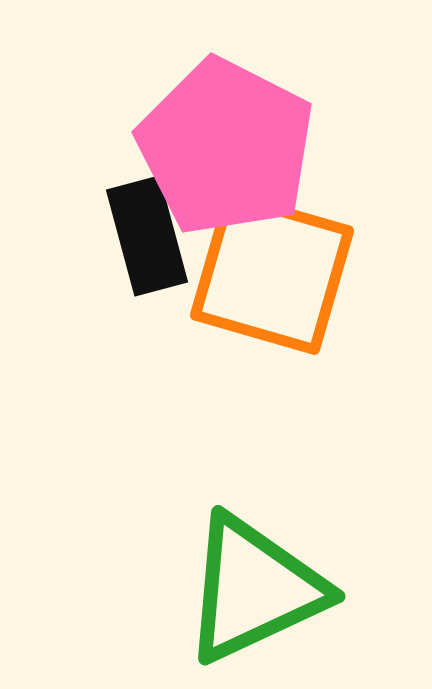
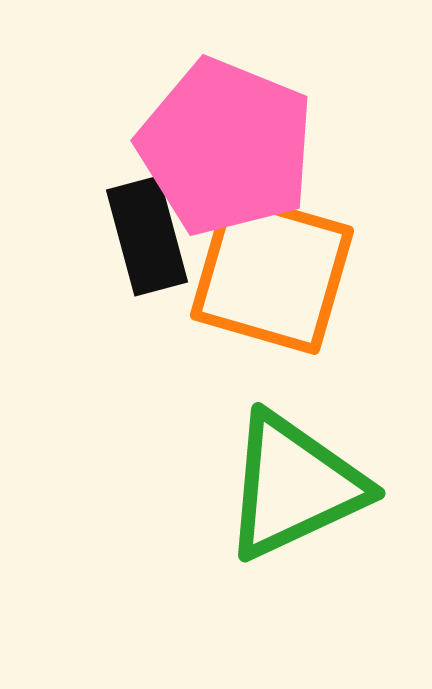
pink pentagon: rotated 5 degrees counterclockwise
green triangle: moved 40 px right, 103 px up
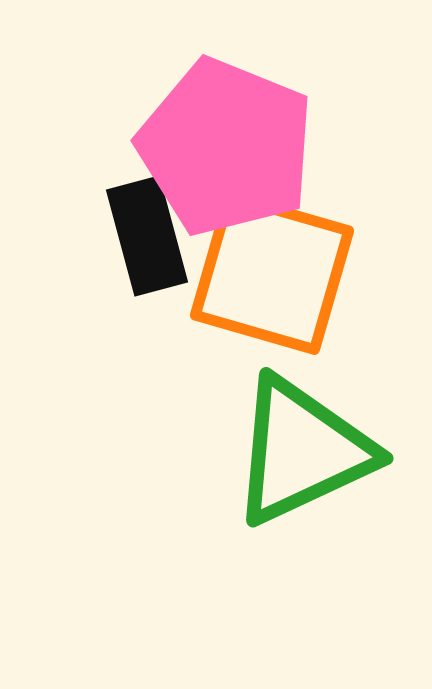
green triangle: moved 8 px right, 35 px up
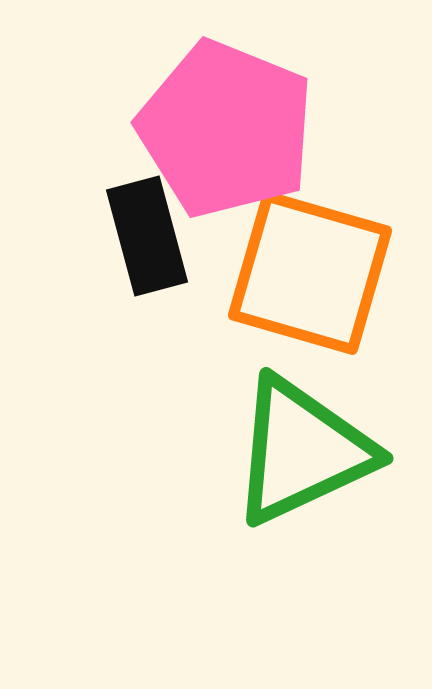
pink pentagon: moved 18 px up
orange square: moved 38 px right
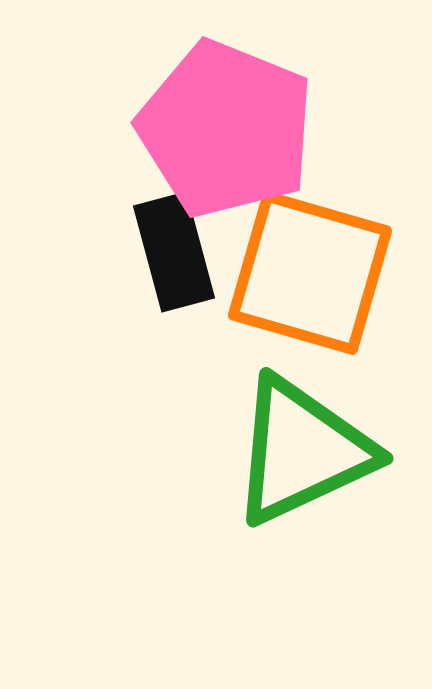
black rectangle: moved 27 px right, 16 px down
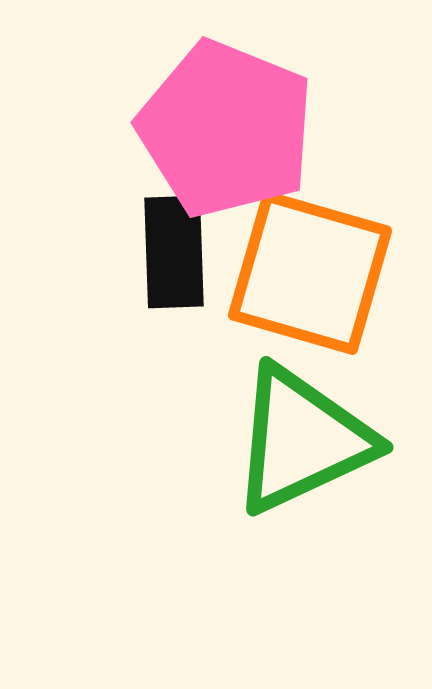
black rectangle: rotated 13 degrees clockwise
green triangle: moved 11 px up
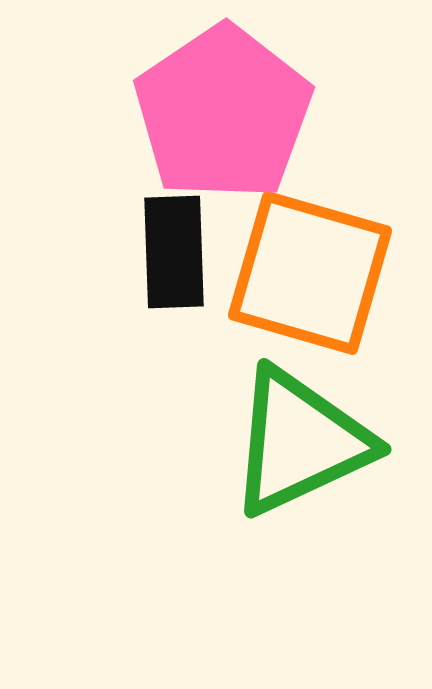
pink pentagon: moved 3 px left, 16 px up; rotated 16 degrees clockwise
green triangle: moved 2 px left, 2 px down
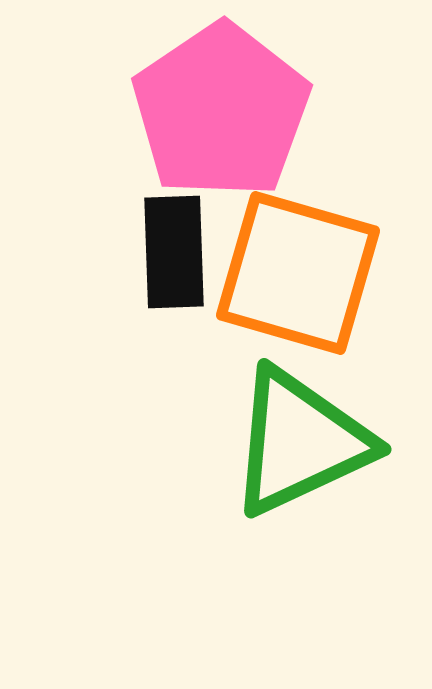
pink pentagon: moved 2 px left, 2 px up
orange square: moved 12 px left
